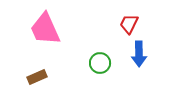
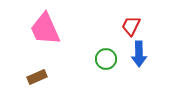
red trapezoid: moved 2 px right, 2 px down
green circle: moved 6 px right, 4 px up
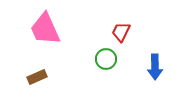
red trapezoid: moved 10 px left, 6 px down
blue arrow: moved 16 px right, 13 px down
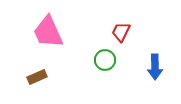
pink trapezoid: moved 3 px right, 3 px down
green circle: moved 1 px left, 1 px down
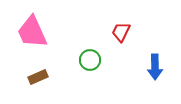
pink trapezoid: moved 16 px left
green circle: moved 15 px left
brown rectangle: moved 1 px right
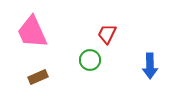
red trapezoid: moved 14 px left, 2 px down
blue arrow: moved 5 px left, 1 px up
